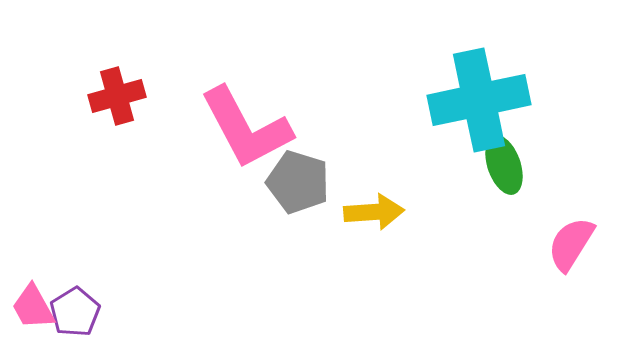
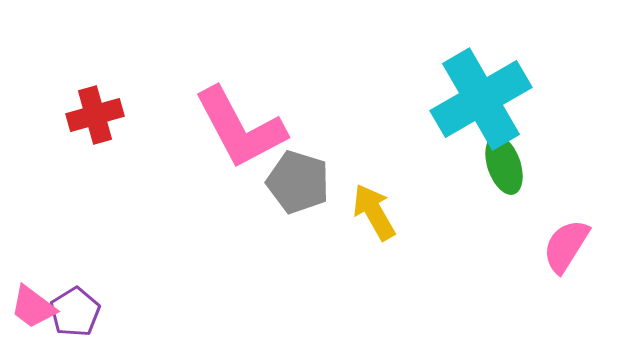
red cross: moved 22 px left, 19 px down
cyan cross: moved 2 px right, 1 px up; rotated 18 degrees counterclockwise
pink L-shape: moved 6 px left
yellow arrow: rotated 116 degrees counterclockwise
pink semicircle: moved 5 px left, 2 px down
pink trapezoid: rotated 24 degrees counterclockwise
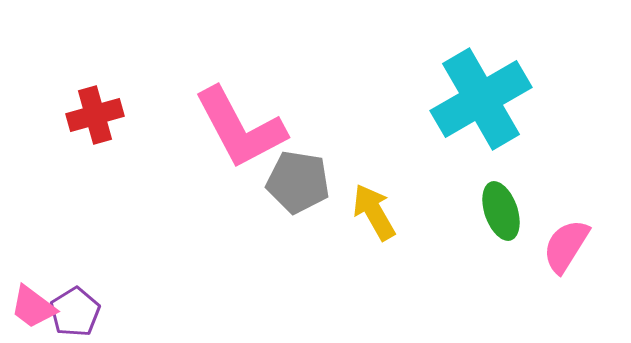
green ellipse: moved 3 px left, 46 px down
gray pentagon: rotated 8 degrees counterclockwise
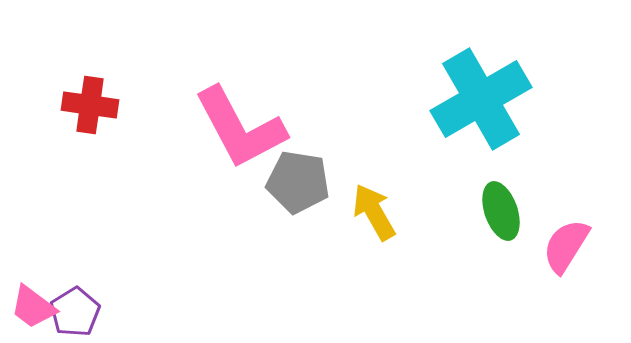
red cross: moved 5 px left, 10 px up; rotated 24 degrees clockwise
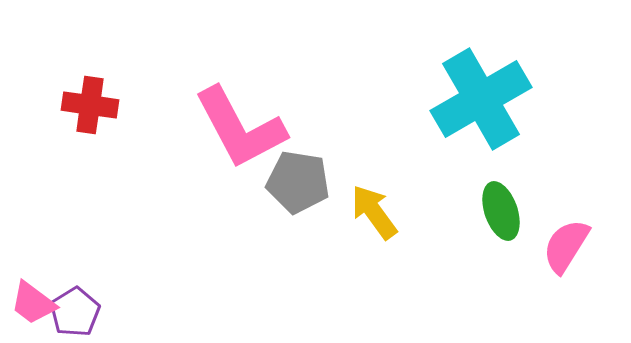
yellow arrow: rotated 6 degrees counterclockwise
pink trapezoid: moved 4 px up
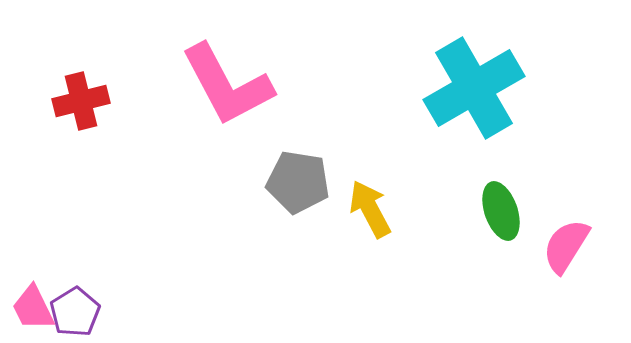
cyan cross: moved 7 px left, 11 px up
red cross: moved 9 px left, 4 px up; rotated 22 degrees counterclockwise
pink L-shape: moved 13 px left, 43 px up
yellow arrow: moved 4 px left, 3 px up; rotated 8 degrees clockwise
pink trapezoid: moved 5 px down; rotated 27 degrees clockwise
